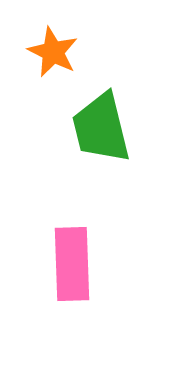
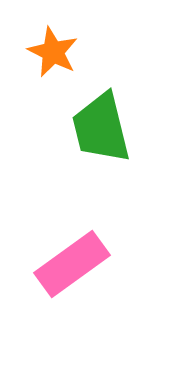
pink rectangle: rotated 56 degrees clockwise
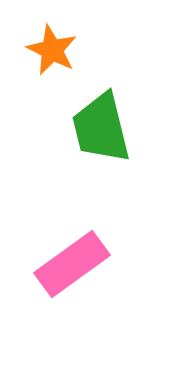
orange star: moved 1 px left, 2 px up
